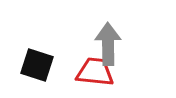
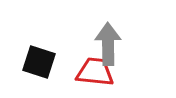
black square: moved 2 px right, 3 px up
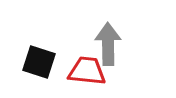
red trapezoid: moved 8 px left, 1 px up
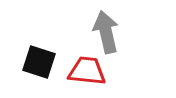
gray arrow: moved 2 px left, 12 px up; rotated 12 degrees counterclockwise
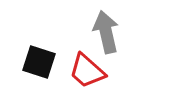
red trapezoid: rotated 144 degrees counterclockwise
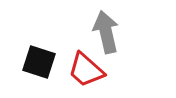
red trapezoid: moved 1 px left, 1 px up
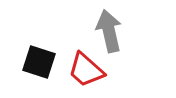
gray arrow: moved 3 px right, 1 px up
